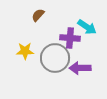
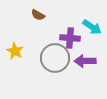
brown semicircle: rotated 104 degrees counterclockwise
cyan arrow: moved 5 px right
yellow star: moved 10 px left; rotated 30 degrees clockwise
purple arrow: moved 5 px right, 7 px up
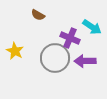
purple cross: rotated 18 degrees clockwise
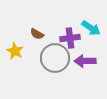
brown semicircle: moved 1 px left, 19 px down
cyan arrow: moved 1 px left, 1 px down
purple cross: rotated 30 degrees counterclockwise
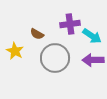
cyan arrow: moved 1 px right, 8 px down
purple cross: moved 14 px up
purple arrow: moved 8 px right, 1 px up
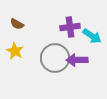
purple cross: moved 3 px down
brown semicircle: moved 20 px left, 10 px up
purple arrow: moved 16 px left
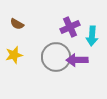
purple cross: rotated 18 degrees counterclockwise
cyan arrow: rotated 60 degrees clockwise
yellow star: moved 1 px left, 4 px down; rotated 30 degrees clockwise
gray circle: moved 1 px right, 1 px up
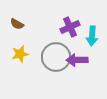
yellow star: moved 6 px right, 1 px up
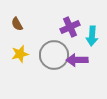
brown semicircle: rotated 32 degrees clockwise
gray circle: moved 2 px left, 2 px up
